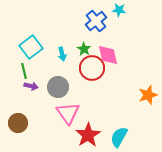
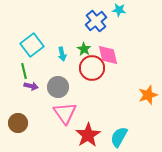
cyan square: moved 1 px right, 2 px up
pink triangle: moved 3 px left
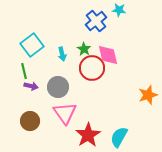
brown circle: moved 12 px right, 2 px up
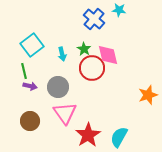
blue cross: moved 2 px left, 2 px up; rotated 10 degrees counterclockwise
purple arrow: moved 1 px left
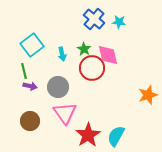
cyan star: moved 12 px down
cyan semicircle: moved 3 px left, 1 px up
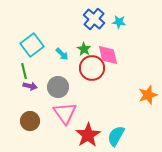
cyan arrow: rotated 32 degrees counterclockwise
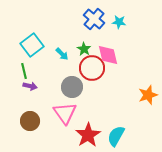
gray circle: moved 14 px right
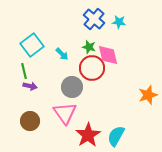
green star: moved 5 px right, 2 px up; rotated 16 degrees counterclockwise
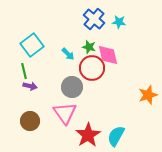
cyan arrow: moved 6 px right
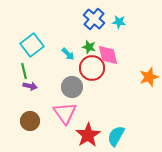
orange star: moved 1 px right, 18 px up
